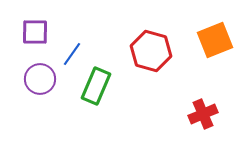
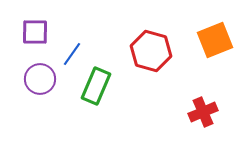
red cross: moved 2 px up
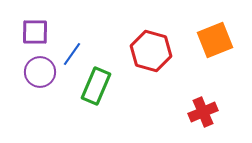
purple circle: moved 7 px up
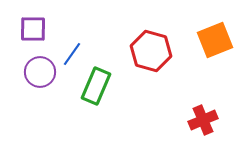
purple square: moved 2 px left, 3 px up
red cross: moved 8 px down
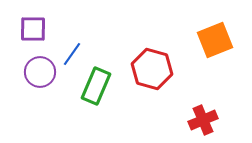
red hexagon: moved 1 px right, 18 px down
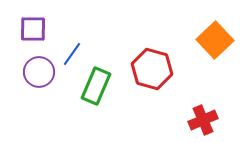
orange square: rotated 21 degrees counterclockwise
purple circle: moved 1 px left
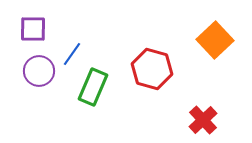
purple circle: moved 1 px up
green rectangle: moved 3 px left, 1 px down
red cross: rotated 20 degrees counterclockwise
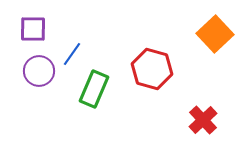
orange square: moved 6 px up
green rectangle: moved 1 px right, 2 px down
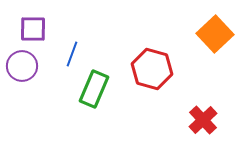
blue line: rotated 15 degrees counterclockwise
purple circle: moved 17 px left, 5 px up
